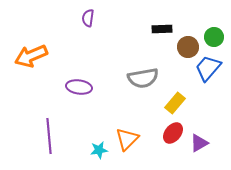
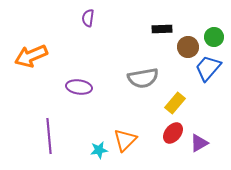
orange triangle: moved 2 px left, 1 px down
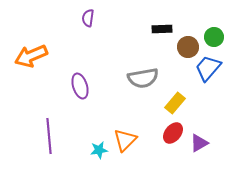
purple ellipse: moved 1 px right, 1 px up; rotated 65 degrees clockwise
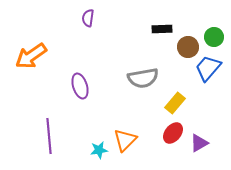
orange arrow: rotated 12 degrees counterclockwise
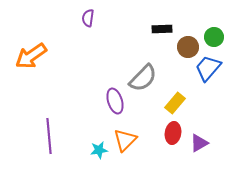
gray semicircle: rotated 36 degrees counterclockwise
purple ellipse: moved 35 px right, 15 px down
red ellipse: rotated 30 degrees counterclockwise
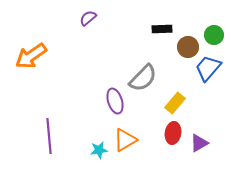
purple semicircle: rotated 42 degrees clockwise
green circle: moved 2 px up
orange triangle: rotated 15 degrees clockwise
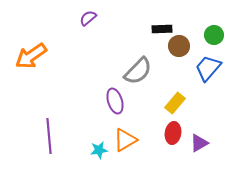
brown circle: moved 9 px left, 1 px up
gray semicircle: moved 5 px left, 7 px up
